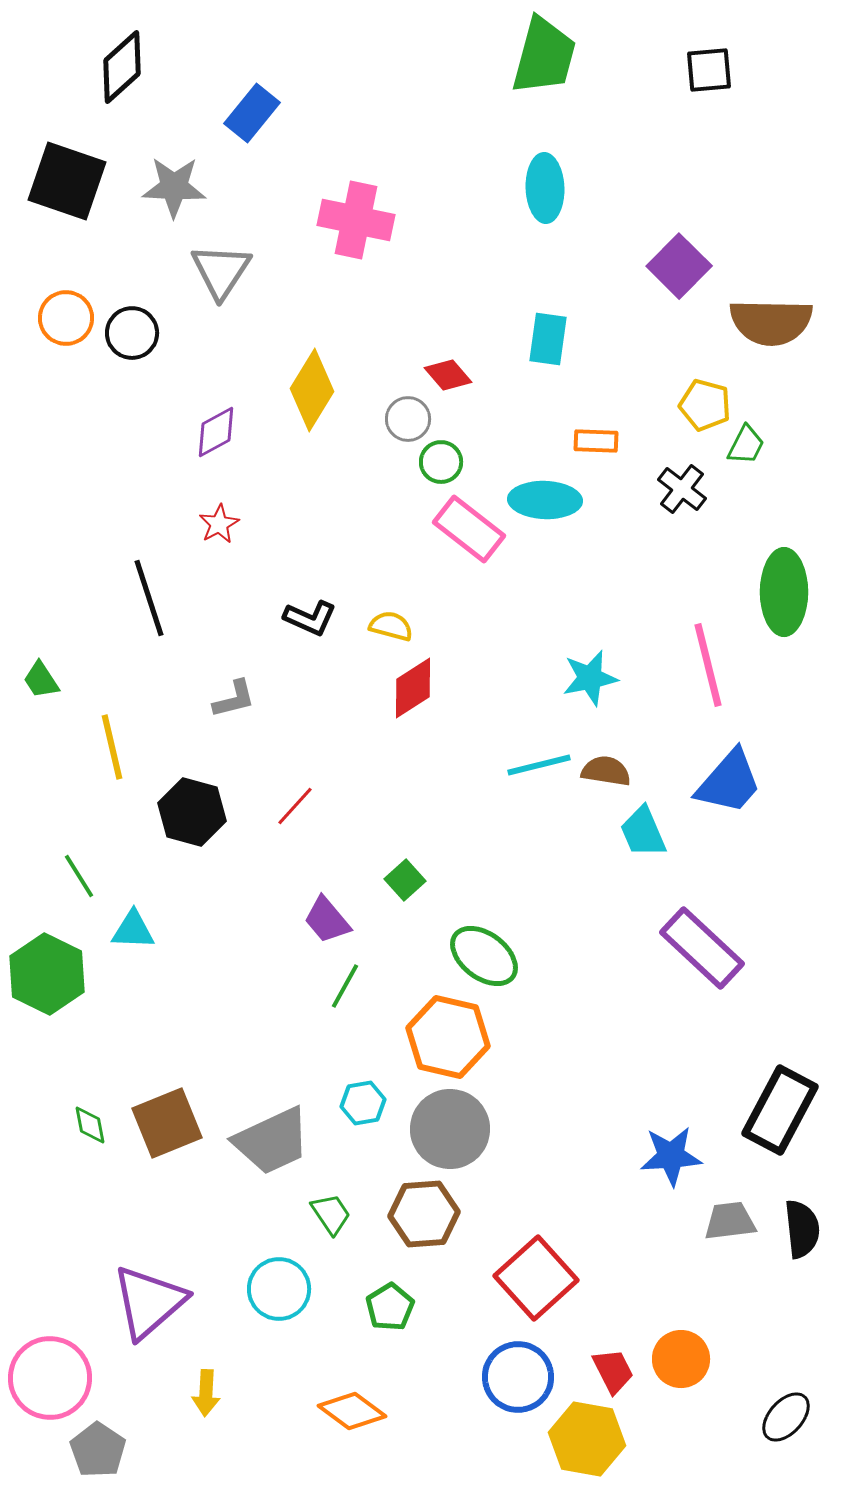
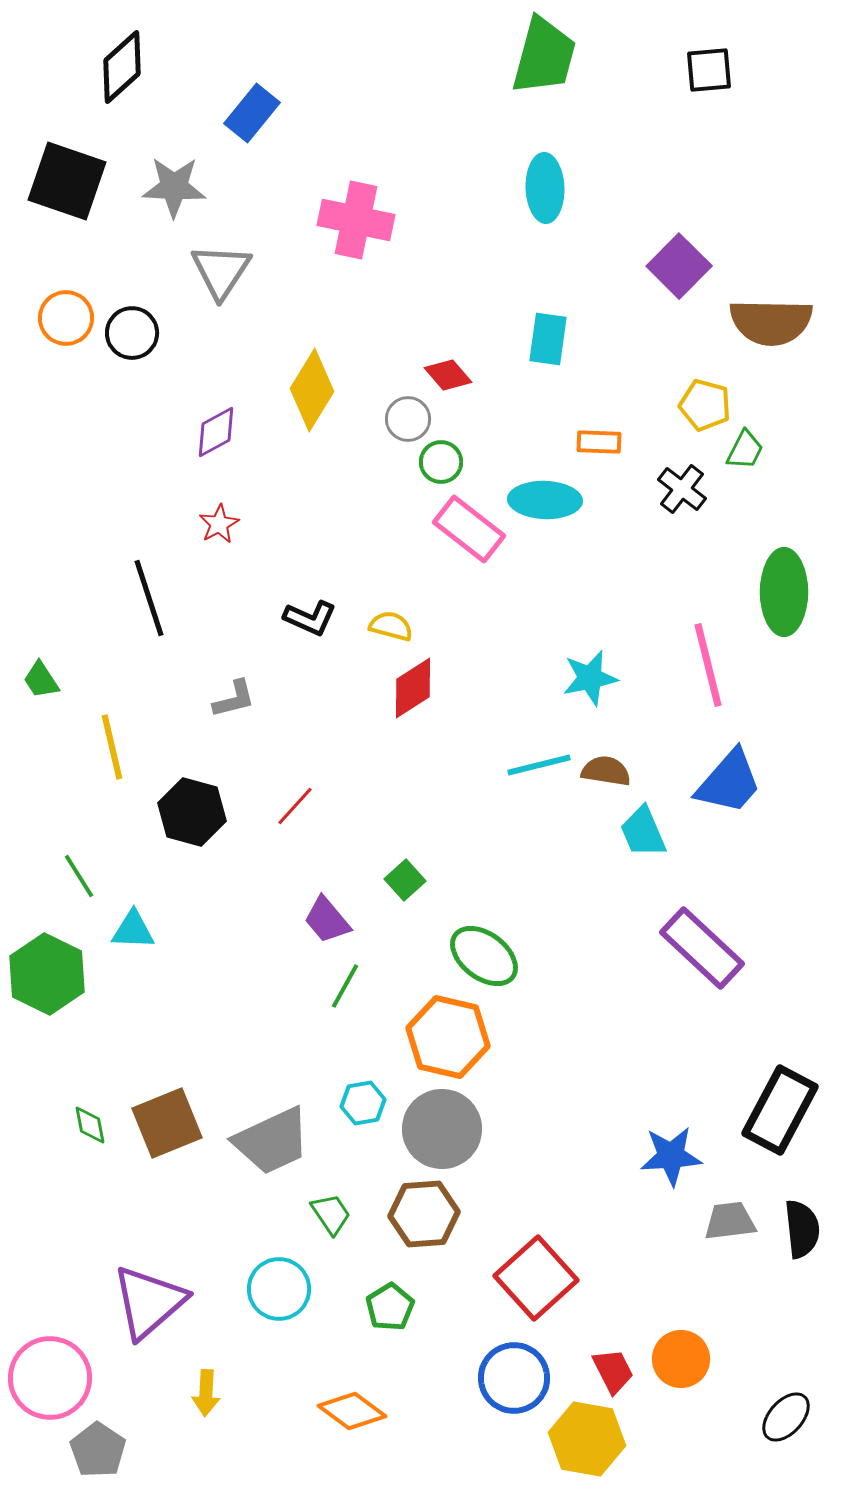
orange rectangle at (596, 441): moved 3 px right, 1 px down
green trapezoid at (746, 445): moved 1 px left, 5 px down
gray circle at (450, 1129): moved 8 px left
blue circle at (518, 1377): moved 4 px left, 1 px down
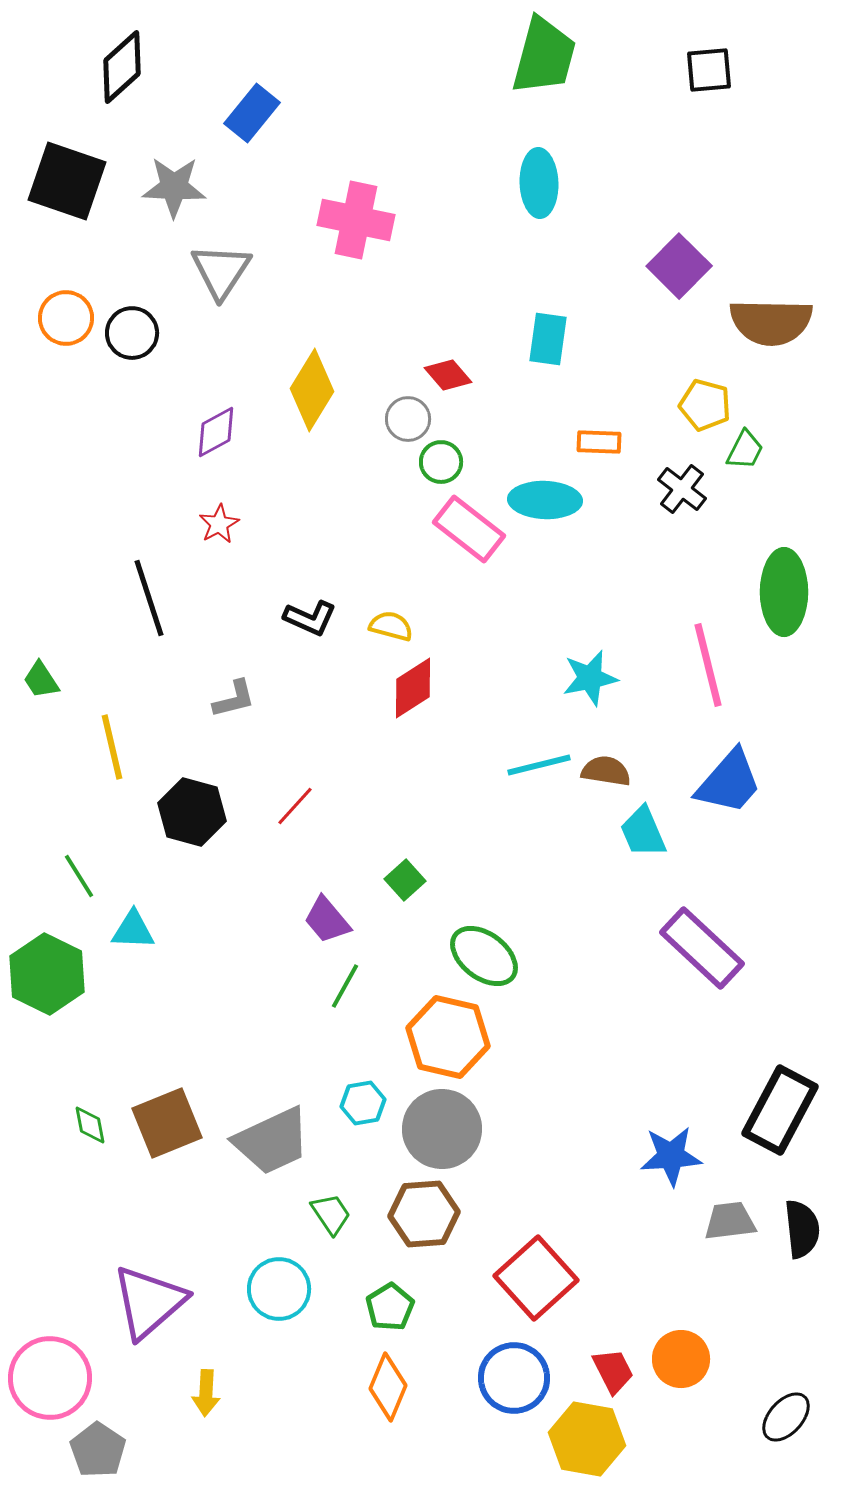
cyan ellipse at (545, 188): moved 6 px left, 5 px up
orange diamond at (352, 1411): moved 36 px right, 24 px up; rotated 76 degrees clockwise
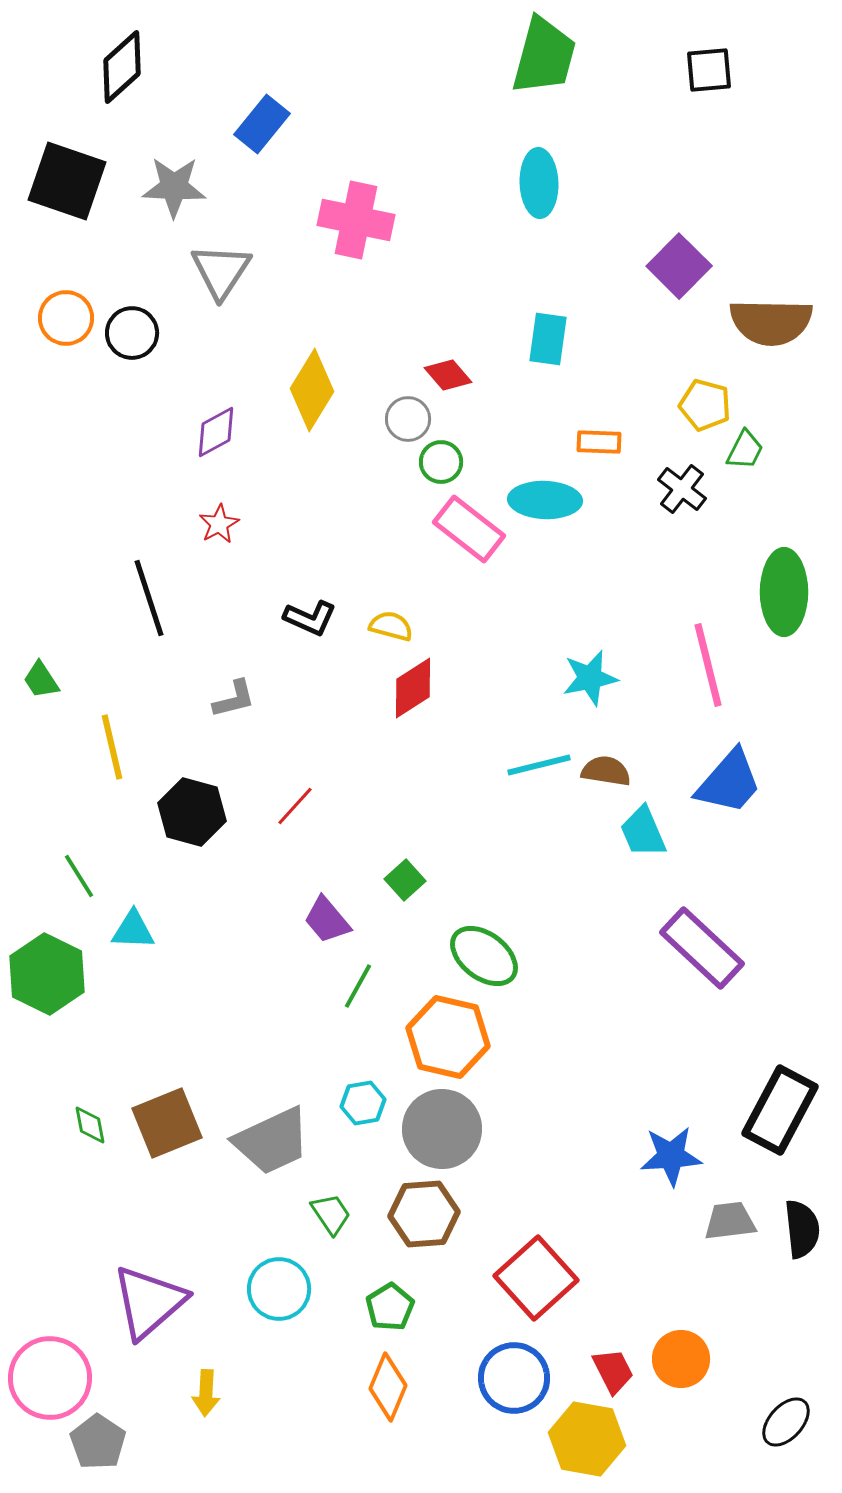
blue rectangle at (252, 113): moved 10 px right, 11 px down
green line at (345, 986): moved 13 px right
black ellipse at (786, 1417): moved 5 px down
gray pentagon at (98, 1450): moved 8 px up
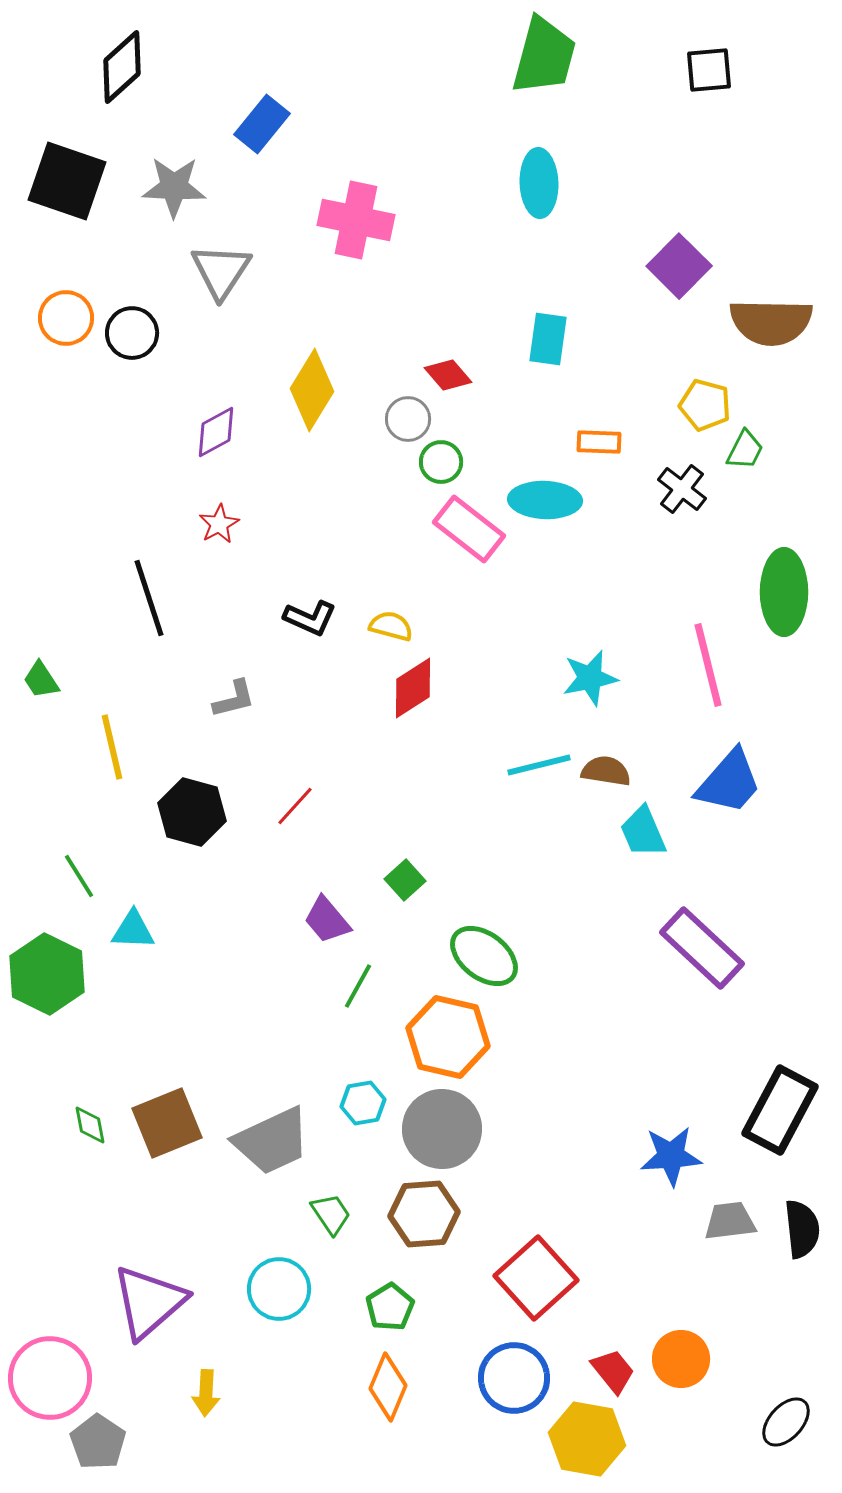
red trapezoid at (613, 1371): rotated 12 degrees counterclockwise
